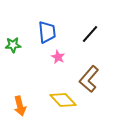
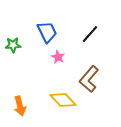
blue trapezoid: rotated 20 degrees counterclockwise
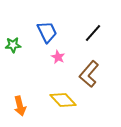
black line: moved 3 px right, 1 px up
brown L-shape: moved 5 px up
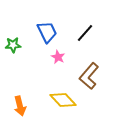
black line: moved 8 px left
brown L-shape: moved 2 px down
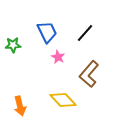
brown L-shape: moved 2 px up
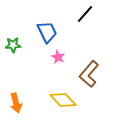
black line: moved 19 px up
orange arrow: moved 4 px left, 3 px up
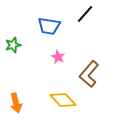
blue trapezoid: moved 2 px right, 6 px up; rotated 125 degrees clockwise
green star: rotated 14 degrees counterclockwise
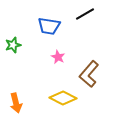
black line: rotated 18 degrees clockwise
yellow diamond: moved 2 px up; rotated 20 degrees counterclockwise
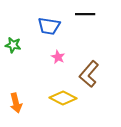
black line: rotated 30 degrees clockwise
green star: rotated 28 degrees clockwise
